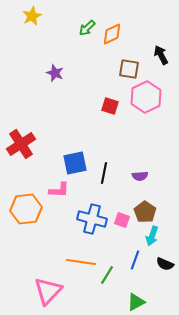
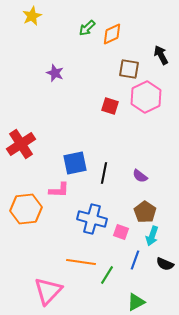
purple semicircle: rotated 42 degrees clockwise
pink square: moved 1 px left, 12 px down
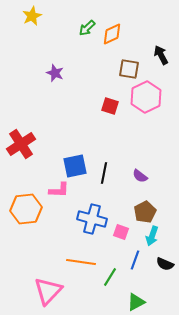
blue square: moved 3 px down
brown pentagon: rotated 10 degrees clockwise
green line: moved 3 px right, 2 px down
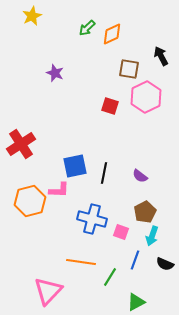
black arrow: moved 1 px down
orange hexagon: moved 4 px right, 8 px up; rotated 8 degrees counterclockwise
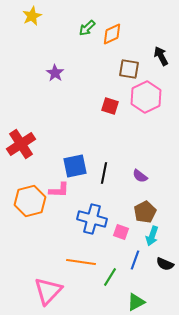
purple star: rotated 12 degrees clockwise
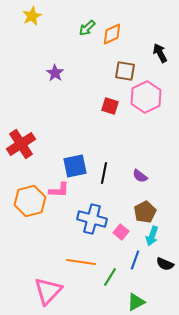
black arrow: moved 1 px left, 3 px up
brown square: moved 4 px left, 2 px down
pink square: rotated 21 degrees clockwise
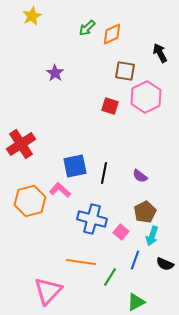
pink L-shape: moved 1 px right; rotated 140 degrees counterclockwise
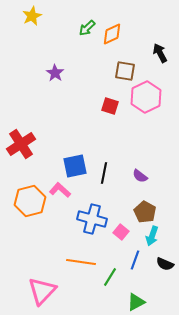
brown pentagon: rotated 15 degrees counterclockwise
pink triangle: moved 6 px left
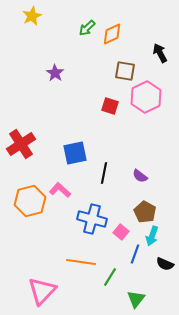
blue square: moved 13 px up
blue line: moved 6 px up
green triangle: moved 3 px up; rotated 24 degrees counterclockwise
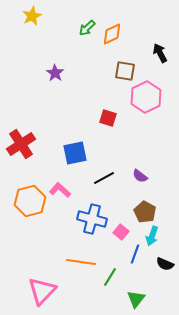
red square: moved 2 px left, 12 px down
black line: moved 5 px down; rotated 50 degrees clockwise
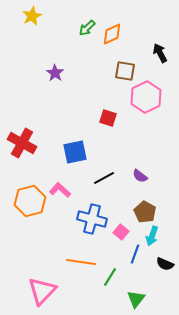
red cross: moved 1 px right, 1 px up; rotated 28 degrees counterclockwise
blue square: moved 1 px up
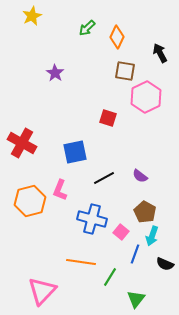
orange diamond: moved 5 px right, 3 px down; rotated 40 degrees counterclockwise
pink L-shape: rotated 110 degrees counterclockwise
